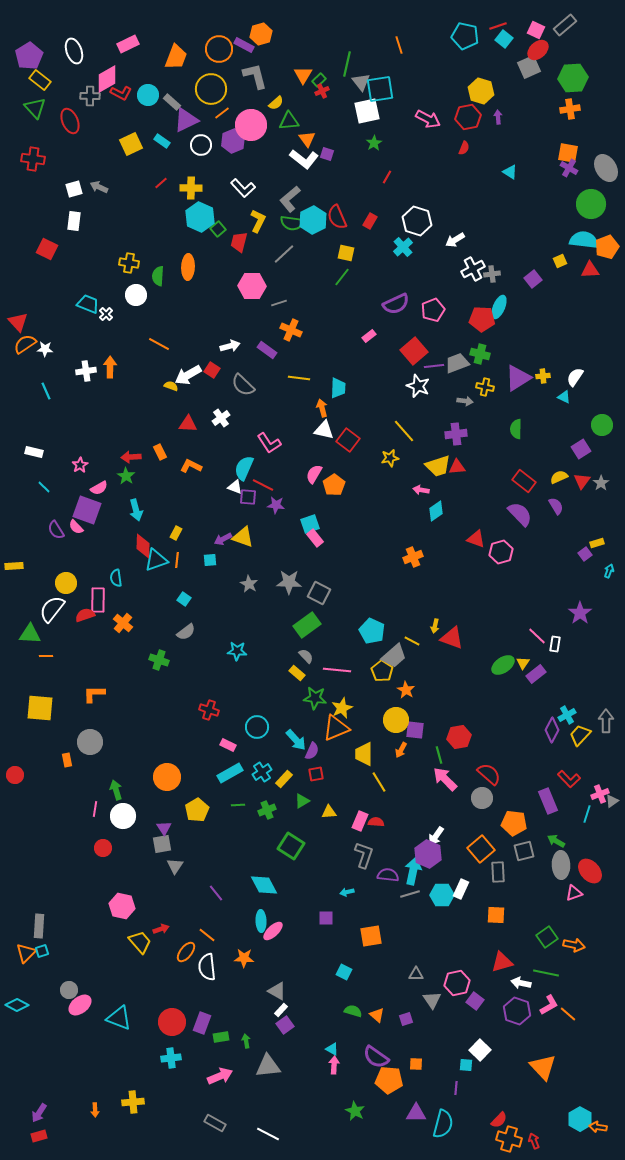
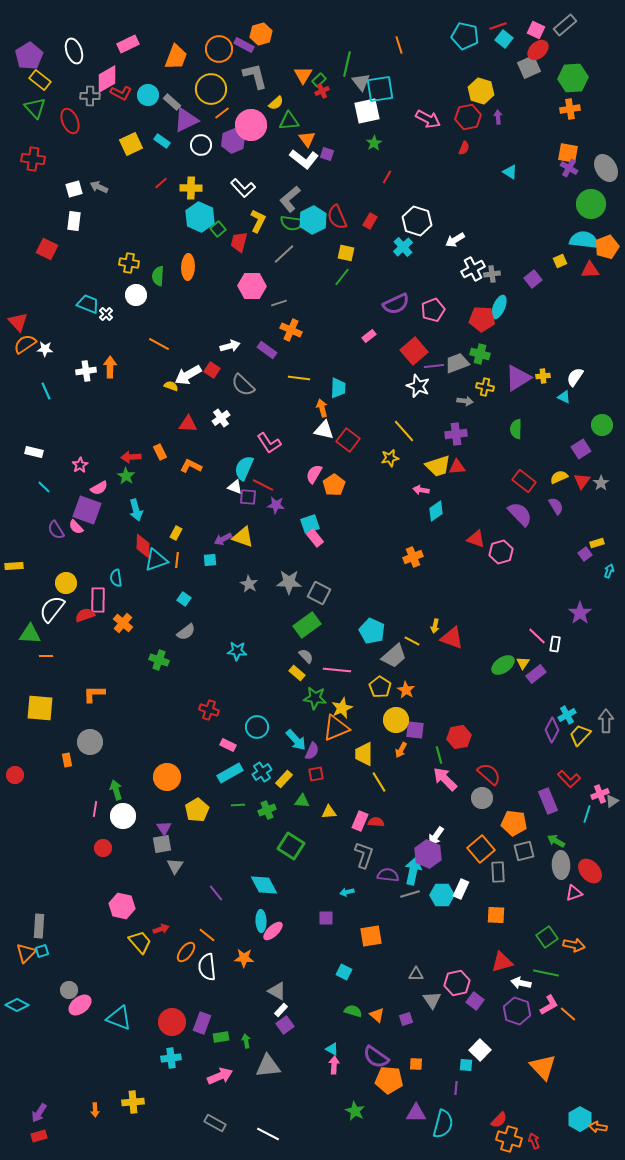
yellow pentagon at (382, 671): moved 2 px left, 16 px down
green triangle at (302, 801): rotated 35 degrees clockwise
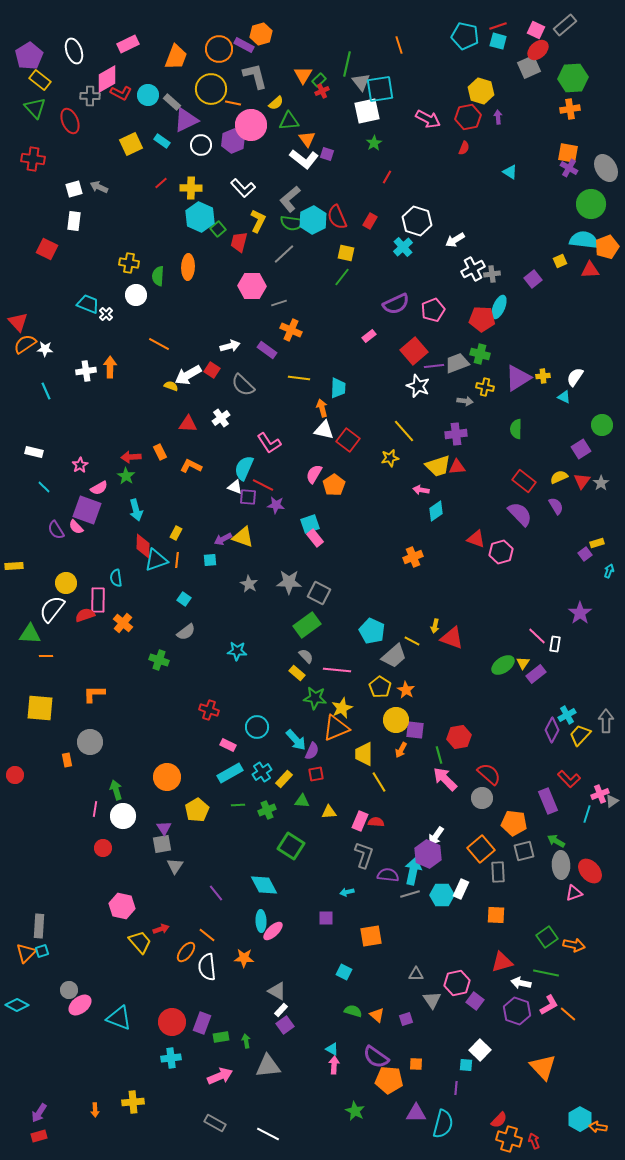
cyan square at (504, 39): moved 6 px left, 2 px down; rotated 24 degrees counterclockwise
orange line at (222, 113): moved 11 px right, 10 px up; rotated 49 degrees clockwise
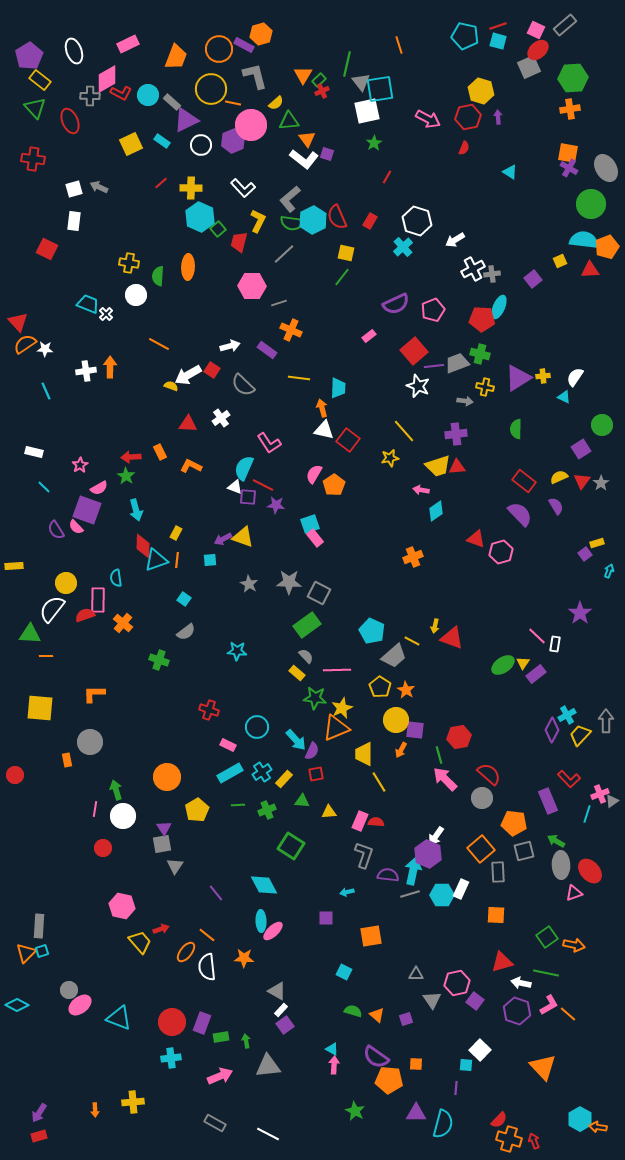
pink line at (337, 670): rotated 8 degrees counterclockwise
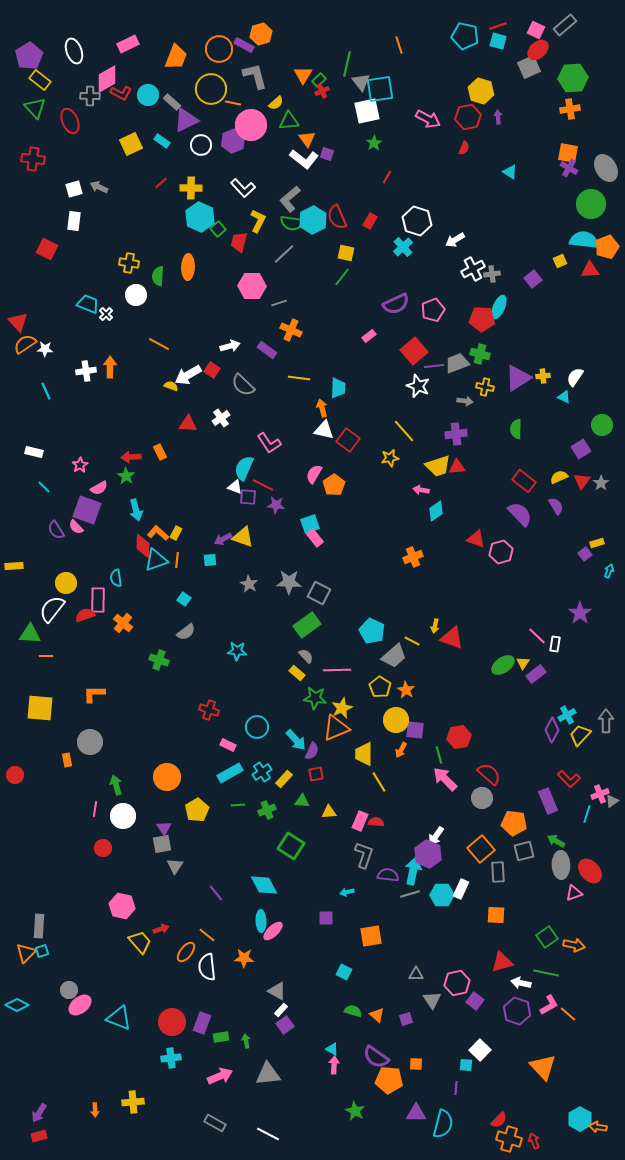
orange L-shape at (191, 466): moved 33 px left, 67 px down; rotated 15 degrees clockwise
green arrow at (116, 790): moved 5 px up
gray triangle at (268, 1066): moved 8 px down
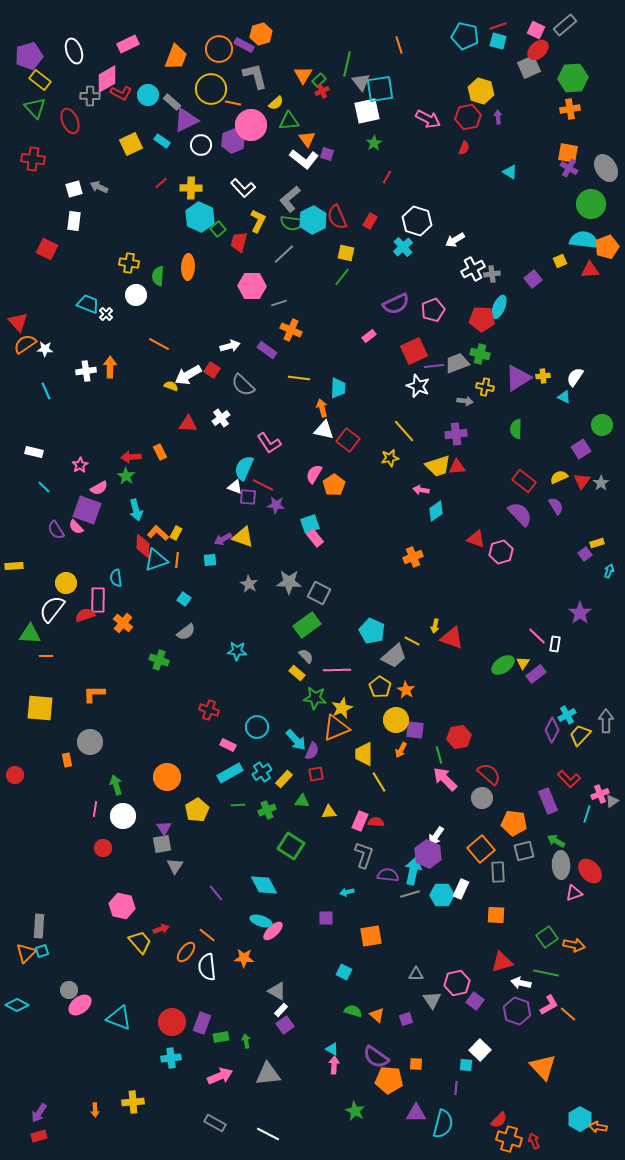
purple pentagon at (29, 56): rotated 16 degrees clockwise
red square at (414, 351): rotated 16 degrees clockwise
cyan ellipse at (261, 921): rotated 70 degrees counterclockwise
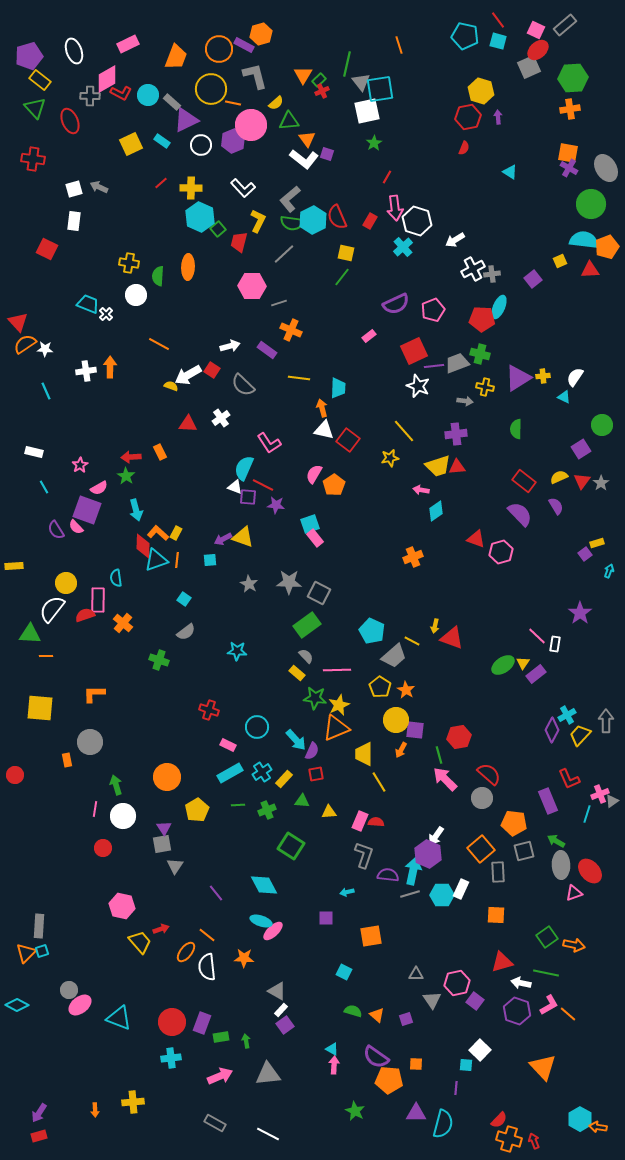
red line at (498, 26): moved 6 px up; rotated 72 degrees clockwise
pink arrow at (428, 119): moved 33 px left, 89 px down; rotated 55 degrees clockwise
cyan line at (44, 487): rotated 16 degrees clockwise
yellow star at (342, 708): moved 3 px left, 3 px up
red L-shape at (569, 779): rotated 20 degrees clockwise
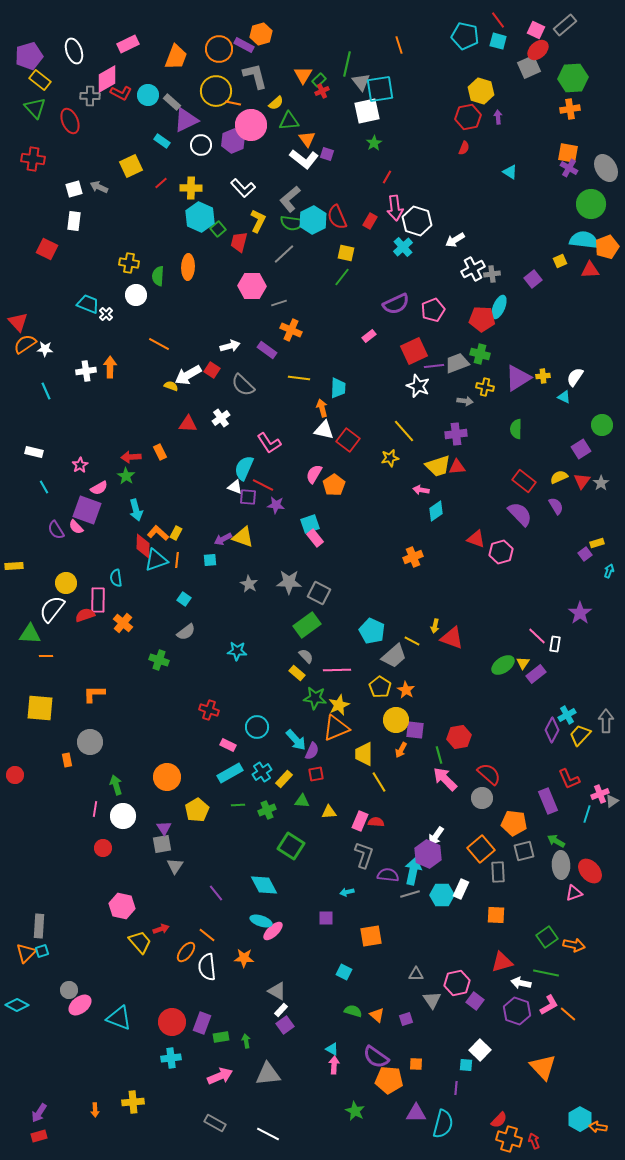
yellow circle at (211, 89): moved 5 px right, 2 px down
yellow square at (131, 144): moved 22 px down
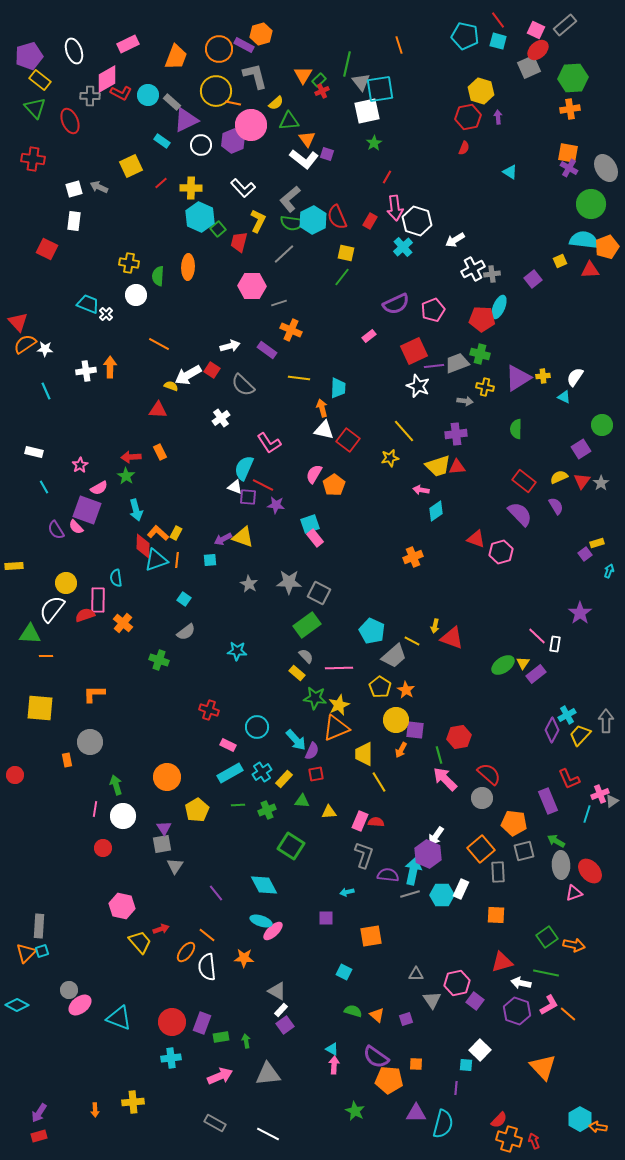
red triangle at (188, 424): moved 30 px left, 14 px up
pink line at (337, 670): moved 2 px right, 2 px up
